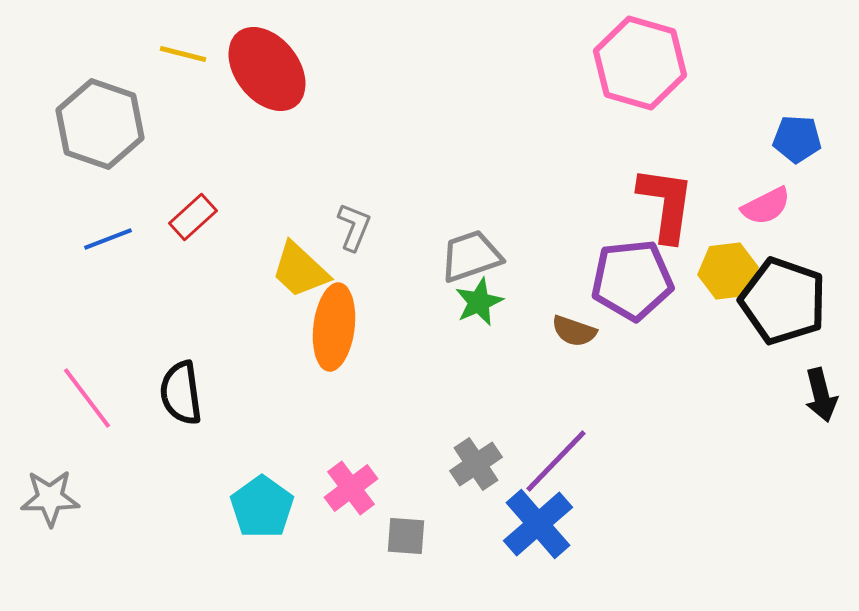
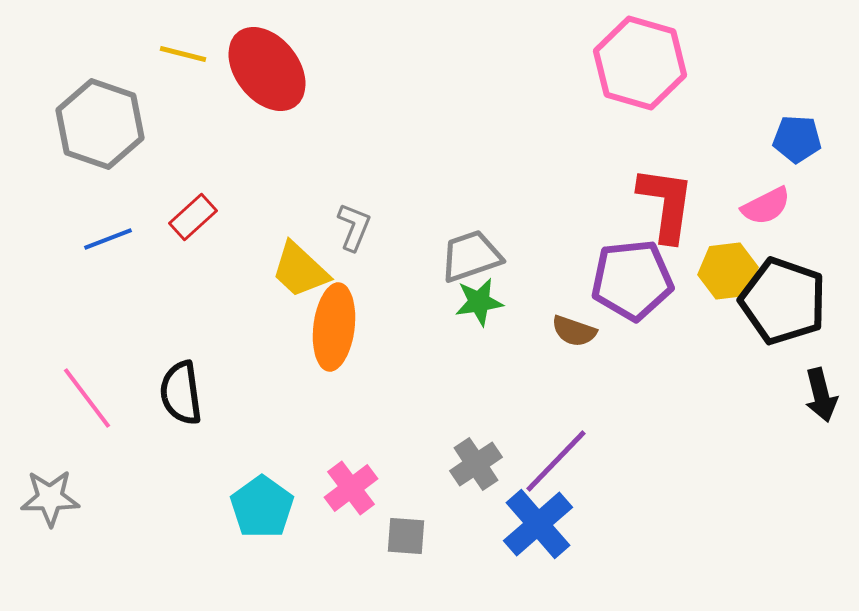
green star: rotated 15 degrees clockwise
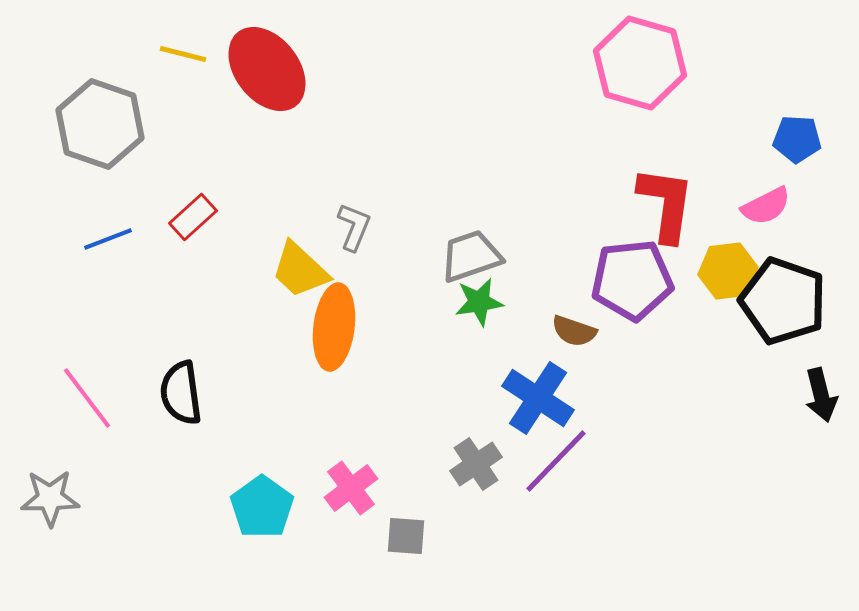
blue cross: moved 126 px up; rotated 16 degrees counterclockwise
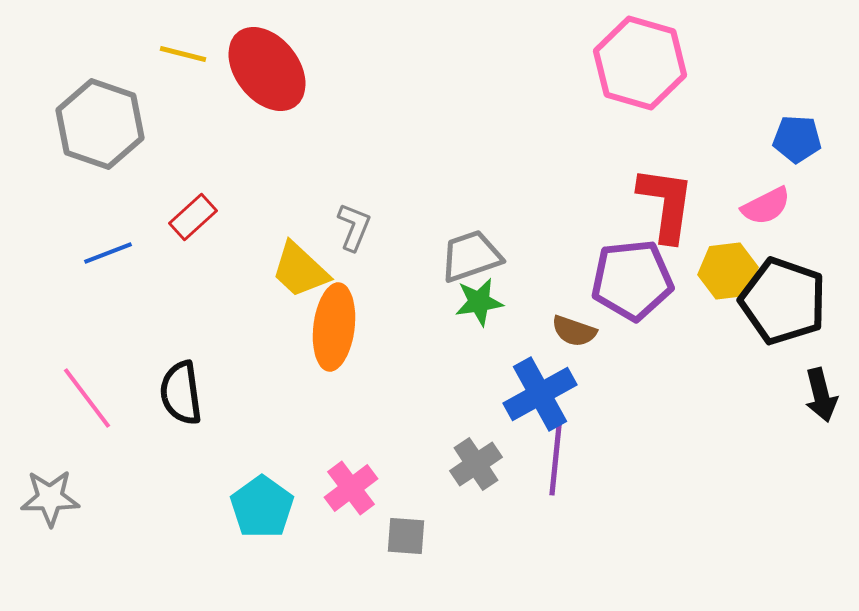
blue line: moved 14 px down
blue cross: moved 2 px right, 4 px up; rotated 28 degrees clockwise
purple line: moved 6 px up; rotated 38 degrees counterclockwise
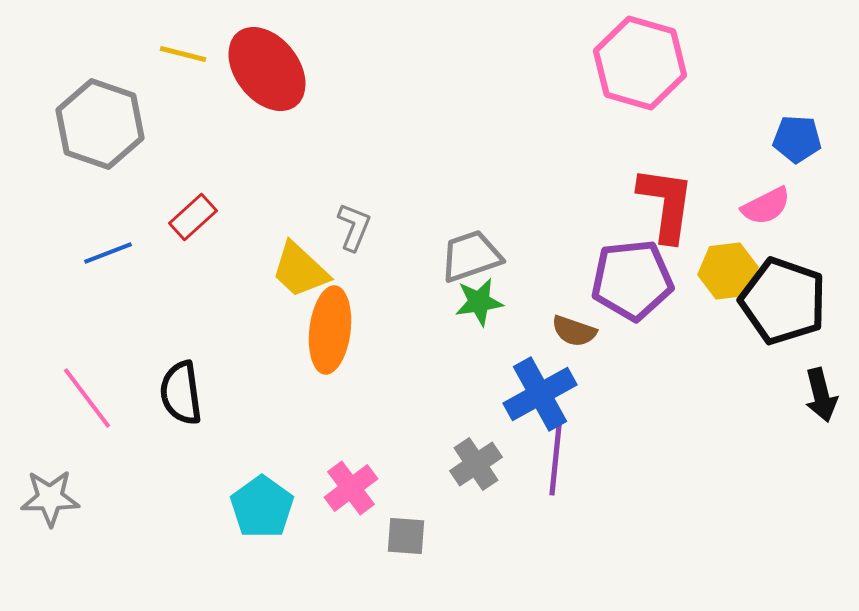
orange ellipse: moved 4 px left, 3 px down
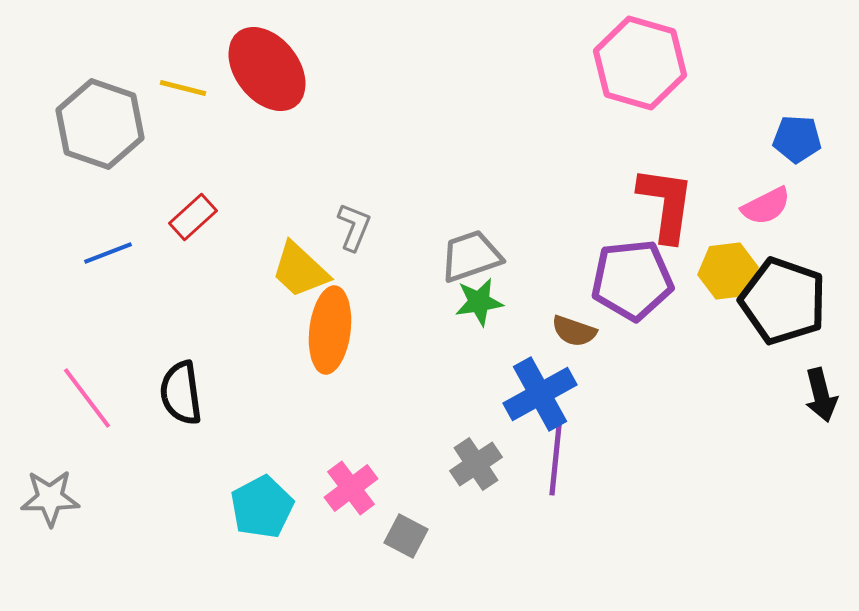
yellow line: moved 34 px down
cyan pentagon: rotated 8 degrees clockwise
gray square: rotated 24 degrees clockwise
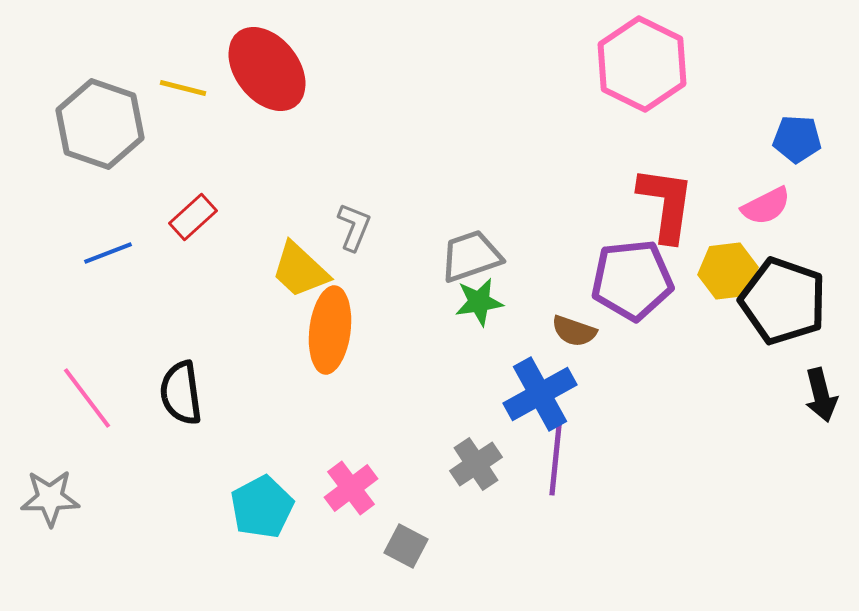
pink hexagon: moved 2 px right, 1 px down; rotated 10 degrees clockwise
gray square: moved 10 px down
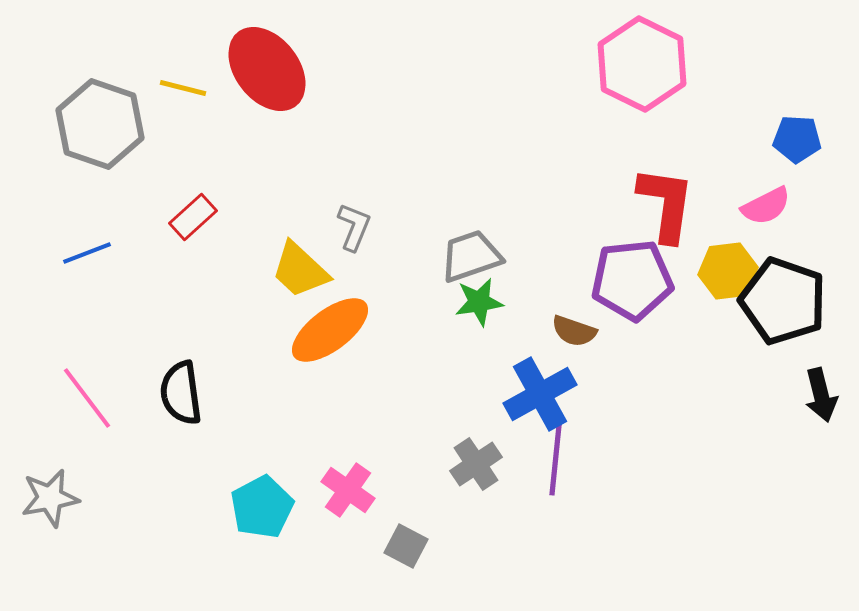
blue line: moved 21 px left
orange ellipse: rotated 46 degrees clockwise
pink cross: moved 3 px left, 2 px down; rotated 18 degrees counterclockwise
gray star: rotated 10 degrees counterclockwise
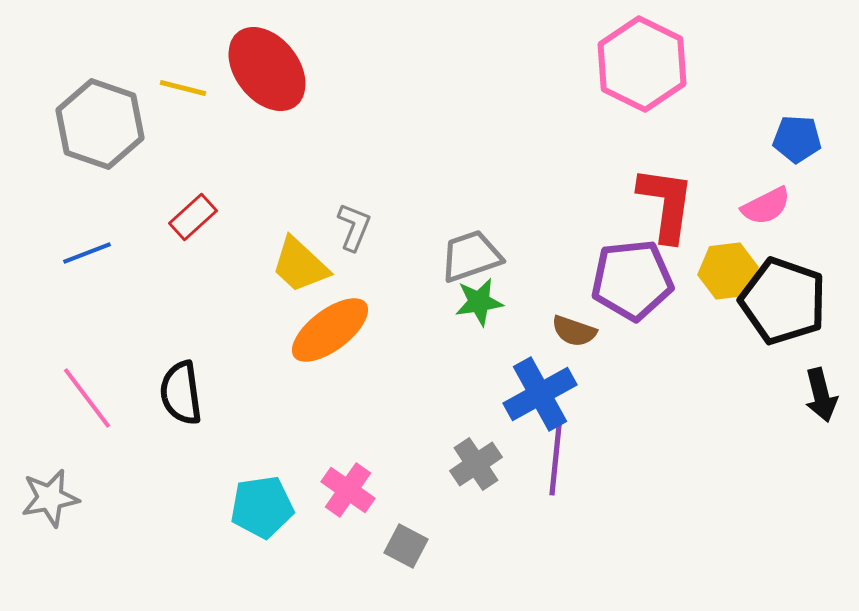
yellow trapezoid: moved 5 px up
cyan pentagon: rotated 20 degrees clockwise
